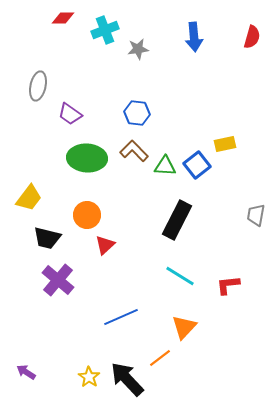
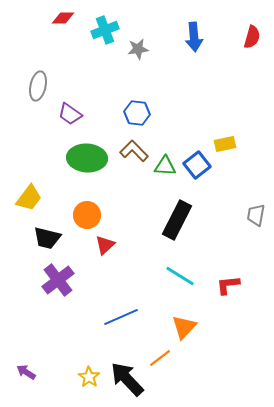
purple cross: rotated 12 degrees clockwise
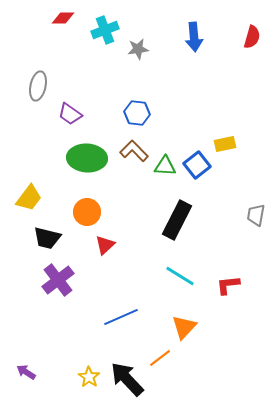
orange circle: moved 3 px up
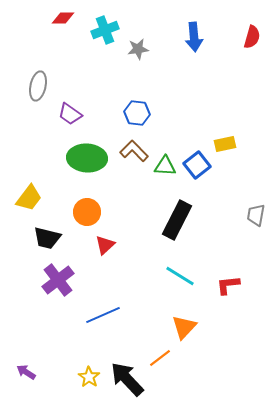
blue line: moved 18 px left, 2 px up
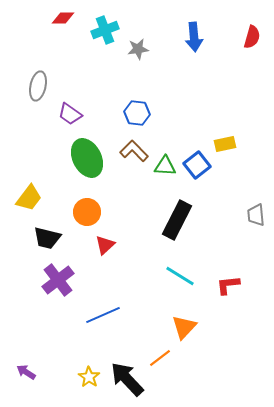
green ellipse: rotated 60 degrees clockwise
gray trapezoid: rotated 15 degrees counterclockwise
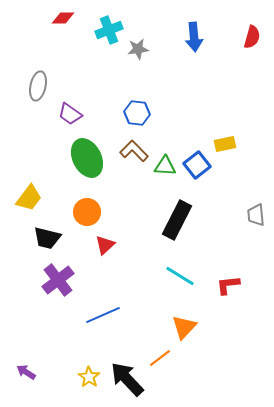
cyan cross: moved 4 px right
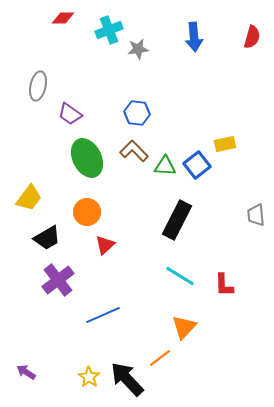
black trapezoid: rotated 44 degrees counterclockwise
red L-shape: moved 4 px left; rotated 85 degrees counterclockwise
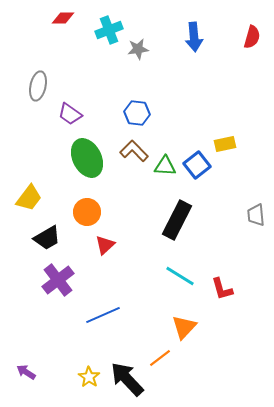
red L-shape: moved 2 px left, 4 px down; rotated 15 degrees counterclockwise
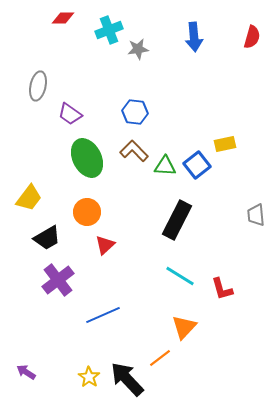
blue hexagon: moved 2 px left, 1 px up
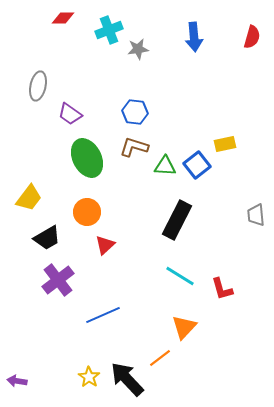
brown L-shape: moved 4 px up; rotated 28 degrees counterclockwise
purple arrow: moved 9 px left, 9 px down; rotated 24 degrees counterclockwise
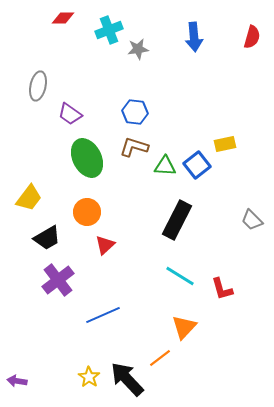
gray trapezoid: moved 4 px left, 5 px down; rotated 40 degrees counterclockwise
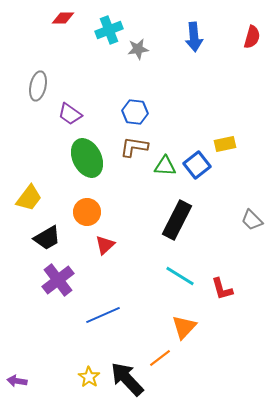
brown L-shape: rotated 8 degrees counterclockwise
